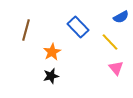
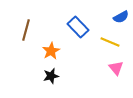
yellow line: rotated 24 degrees counterclockwise
orange star: moved 1 px left, 1 px up
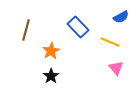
black star: rotated 21 degrees counterclockwise
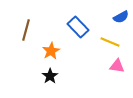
pink triangle: moved 1 px right, 2 px up; rotated 42 degrees counterclockwise
black star: moved 1 px left
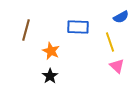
blue rectangle: rotated 45 degrees counterclockwise
yellow line: rotated 48 degrees clockwise
orange star: rotated 18 degrees counterclockwise
pink triangle: rotated 35 degrees clockwise
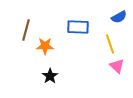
blue semicircle: moved 2 px left
yellow line: moved 2 px down
orange star: moved 6 px left, 5 px up; rotated 24 degrees counterclockwise
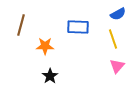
blue semicircle: moved 1 px left, 3 px up
brown line: moved 5 px left, 5 px up
yellow line: moved 3 px right, 5 px up
pink triangle: rotated 28 degrees clockwise
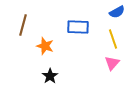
blue semicircle: moved 1 px left, 2 px up
brown line: moved 2 px right
orange star: rotated 18 degrees clockwise
pink triangle: moved 5 px left, 3 px up
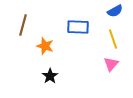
blue semicircle: moved 2 px left, 1 px up
pink triangle: moved 1 px left, 1 px down
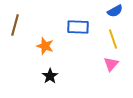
brown line: moved 8 px left
